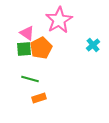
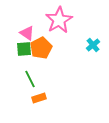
green line: rotated 48 degrees clockwise
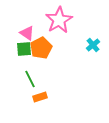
orange rectangle: moved 1 px right, 1 px up
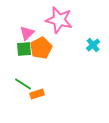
pink star: rotated 28 degrees counterclockwise
pink triangle: rotated 42 degrees clockwise
green line: moved 7 px left, 5 px down; rotated 30 degrees counterclockwise
orange rectangle: moved 3 px left, 3 px up
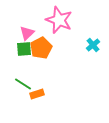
pink star: rotated 8 degrees clockwise
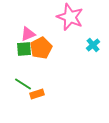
pink star: moved 11 px right, 3 px up
pink triangle: moved 1 px right, 1 px down; rotated 21 degrees clockwise
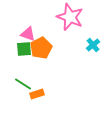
pink triangle: rotated 42 degrees clockwise
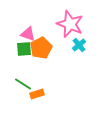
pink star: moved 7 px down
cyan cross: moved 14 px left
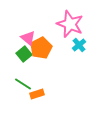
pink triangle: moved 4 px down; rotated 21 degrees clockwise
green square: moved 5 px down; rotated 35 degrees counterclockwise
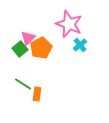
pink star: moved 1 px left
pink triangle: rotated 35 degrees clockwise
cyan cross: moved 1 px right
green square: moved 4 px left, 5 px up
orange rectangle: rotated 64 degrees counterclockwise
